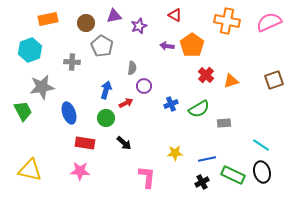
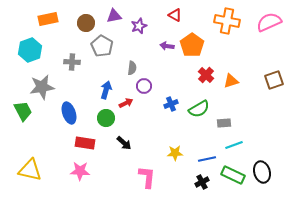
cyan line: moved 27 px left; rotated 54 degrees counterclockwise
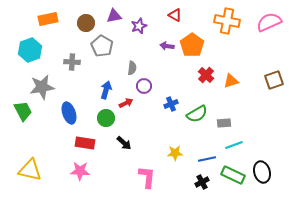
green semicircle: moved 2 px left, 5 px down
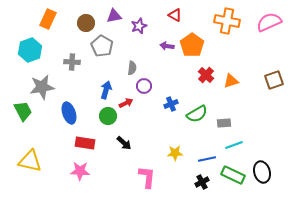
orange rectangle: rotated 54 degrees counterclockwise
green circle: moved 2 px right, 2 px up
yellow triangle: moved 9 px up
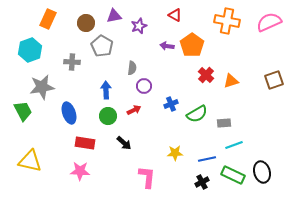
blue arrow: rotated 18 degrees counterclockwise
red arrow: moved 8 px right, 7 px down
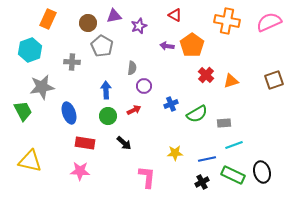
brown circle: moved 2 px right
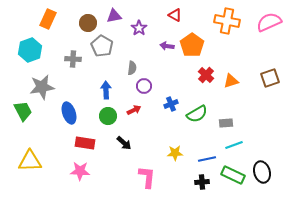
purple star: moved 2 px down; rotated 14 degrees counterclockwise
gray cross: moved 1 px right, 3 px up
brown square: moved 4 px left, 2 px up
gray rectangle: moved 2 px right
yellow triangle: rotated 15 degrees counterclockwise
black cross: rotated 24 degrees clockwise
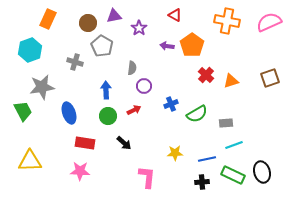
gray cross: moved 2 px right, 3 px down; rotated 14 degrees clockwise
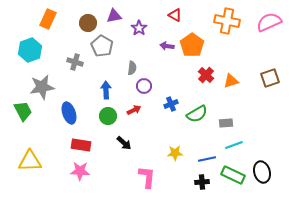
red rectangle: moved 4 px left, 2 px down
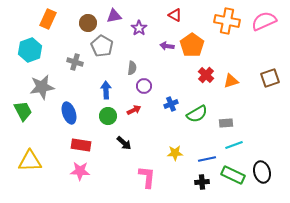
pink semicircle: moved 5 px left, 1 px up
